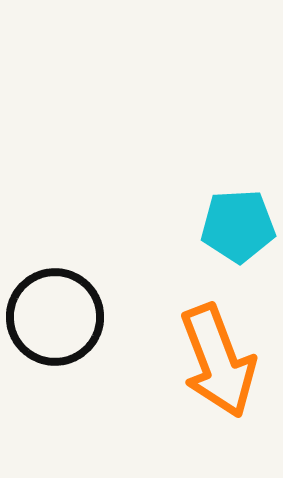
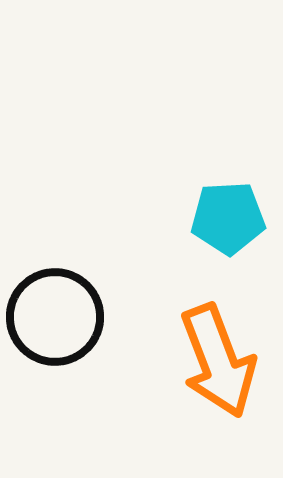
cyan pentagon: moved 10 px left, 8 px up
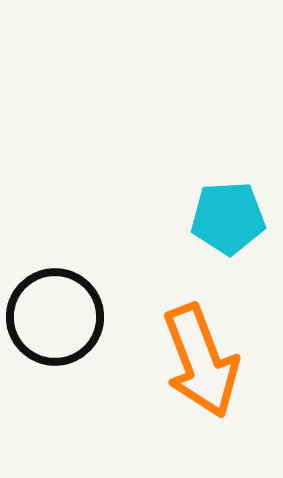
orange arrow: moved 17 px left
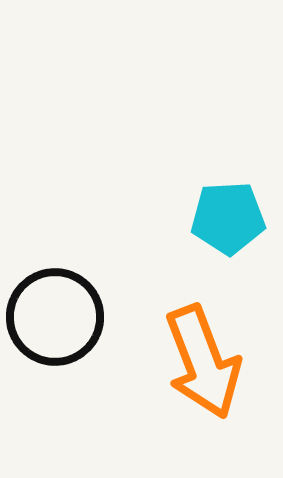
orange arrow: moved 2 px right, 1 px down
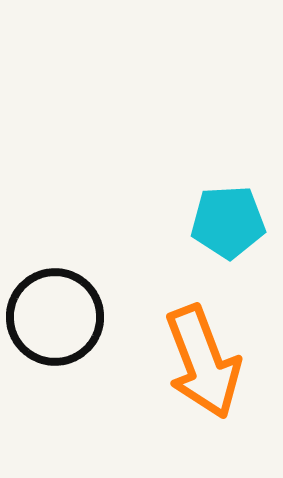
cyan pentagon: moved 4 px down
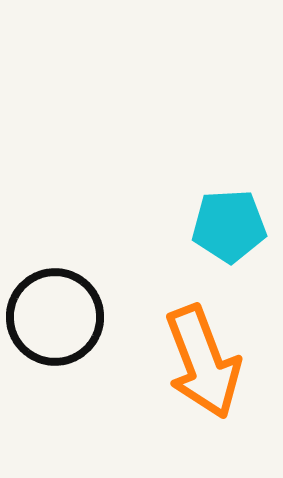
cyan pentagon: moved 1 px right, 4 px down
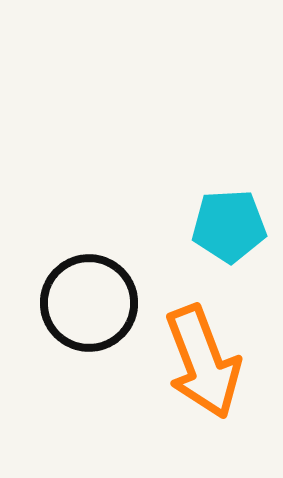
black circle: moved 34 px right, 14 px up
